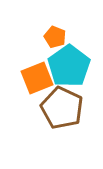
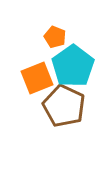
cyan pentagon: moved 4 px right
brown pentagon: moved 2 px right, 2 px up
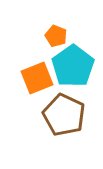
orange pentagon: moved 1 px right, 1 px up
brown pentagon: moved 9 px down
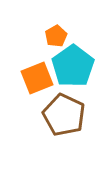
orange pentagon: rotated 20 degrees clockwise
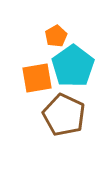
orange square: rotated 12 degrees clockwise
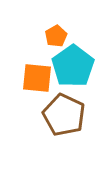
orange square: rotated 16 degrees clockwise
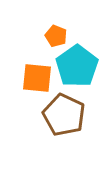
orange pentagon: rotated 20 degrees counterclockwise
cyan pentagon: moved 4 px right
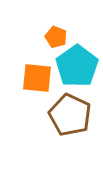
orange pentagon: moved 1 px down
brown pentagon: moved 6 px right
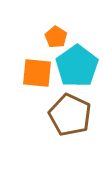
orange pentagon: rotated 10 degrees clockwise
orange square: moved 5 px up
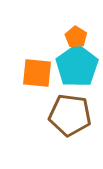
orange pentagon: moved 20 px right
brown pentagon: rotated 18 degrees counterclockwise
